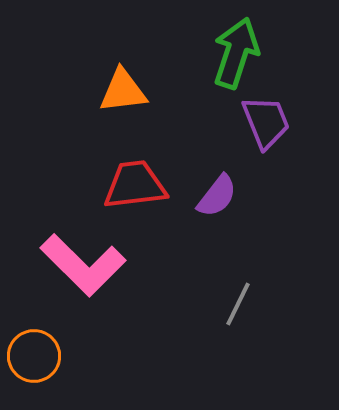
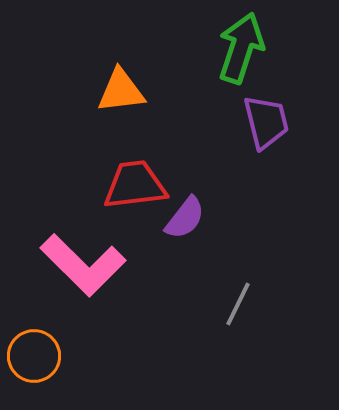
green arrow: moved 5 px right, 5 px up
orange triangle: moved 2 px left
purple trapezoid: rotated 8 degrees clockwise
purple semicircle: moved 32 px left, 22 px down
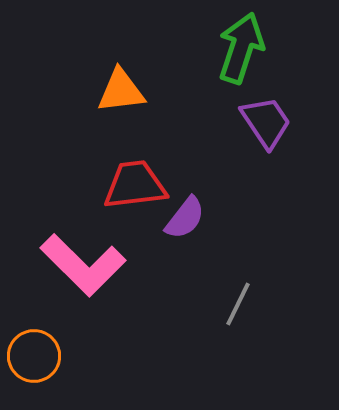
purple trapezoid: rotated 20 degrees counterclockwise
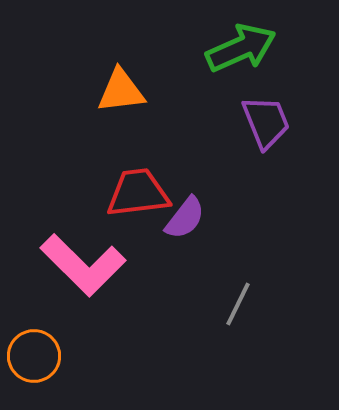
green arrow: rotated 48 degrees clockwise
purple trapezoid: rotated 12 degrees clockwise
red trapezoid: moved 3 px right, 8 px down
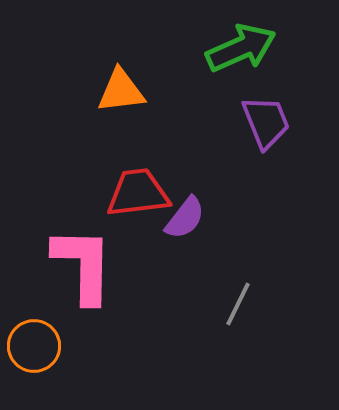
pink L-shape: rotated 134 degrees counterclockwise
orange circle: moved 10 px up
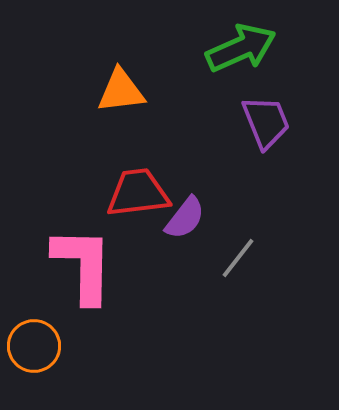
gray line: moved 46 px up; rotated 12 degrees clockwise
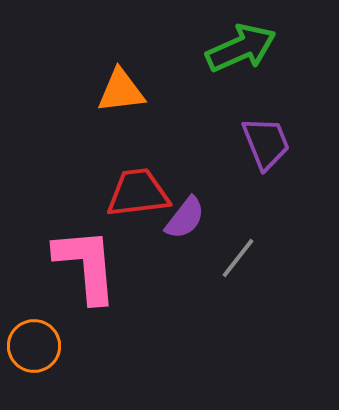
purple trapezoid: moved 21 px down
pink L-shape: moved 3 px right; rotated 6 degrees counterclockwise
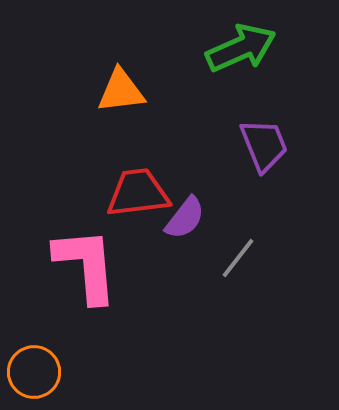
purple trapezoid: moved 2 px left, 2 px down
orange circle: moved 26 px down
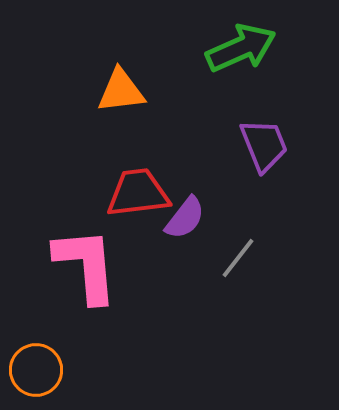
orange circle: moved 2 px right, 2 px up
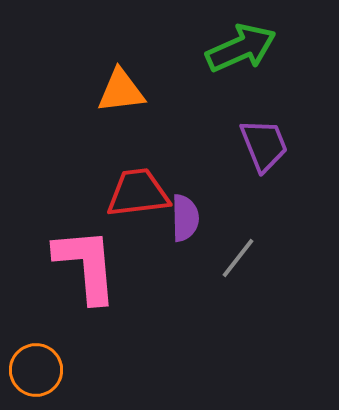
purple semicircle: rotated 39 degrees counterclockwise
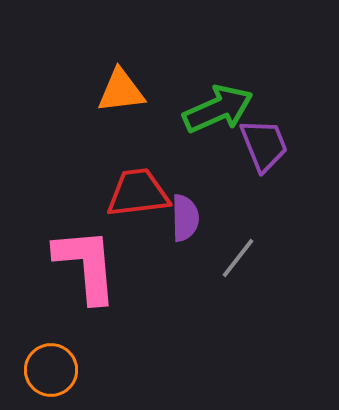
green arrow: moved 23 px left, 61 px down
orange circle: moved 15 px right
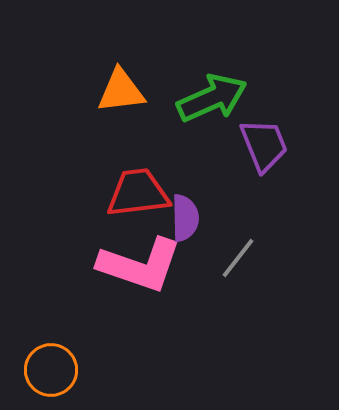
green arrow: moved 6 px left, 11 px up
pink L-shape: moved 54 px right; rotated 114 degrees clockwise
